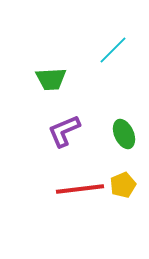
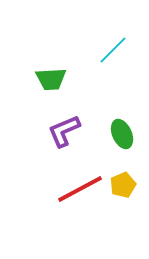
green ellipse: moved 2 px left
red line: rotated 21 degrees counterclockwise
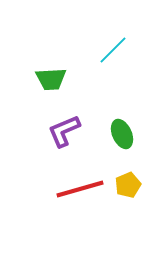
yellow pentagon: moved 5 px right
red line: rotated 12 degrees clockwise
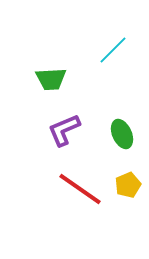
purple L-shape: moved 1 px up
red line: rotated 51 degrees clockwise
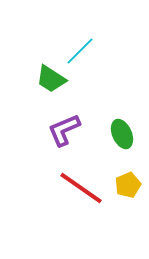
cyan line: moved 33 px left, 1 px down
green trapezoid: rotated 36 degrees clockwise
red line: moved 1 px right, 1 px up
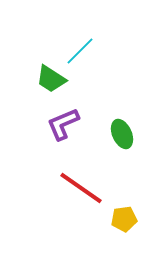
purple L-shape: moved 1 px left, 6 px up
yellow pentagon: moved 4 px left, 34 px down; rotated 15 degrees clockwise
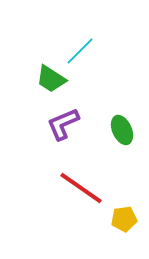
green ellipse: moved 4 px up
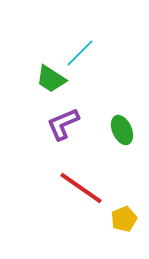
cyan line: moved 2 px down
yellow pentagon: rotated 15 degrees counterclockwise
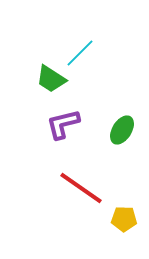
purple L-shape: rotated 9 degrees clockwise
green ellipse: rotated 56 degrees clockwise
yellow pentagon: rotated 25 degrees clockwise
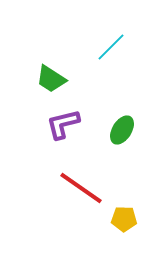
cyan line: moved 31 px right, 6 px up
